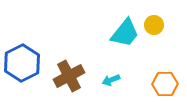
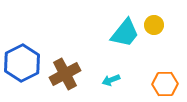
brown cross: moved 4 px left, 2 px up
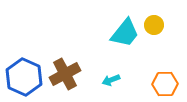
blue hexagon: moved 2 px right, 14 px down; rotated 9 degrees counterclockwise
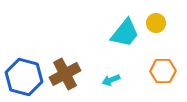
yellow circle: moved 2 px right, 2 px up
blue hexagon: rotated 9 degrees counterclockwise
orange hexagon: moved 2 px left, 13 px up
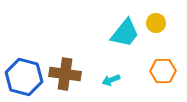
brown cross: rotated 36 degrees clockwise
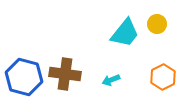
yellow circle: moved 1 px right, 1 px down
orange hexagon: moved 6 px down; rotated 25 degrees counterclockwise
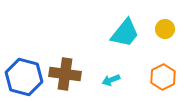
yellow circle: moved 8 px right, 5 px down
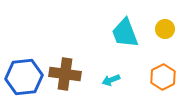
cyan trapezoid: rotated 120 degrees clockwise
blue hexagon: rotated 21 degrees counterclockwise
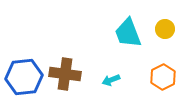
cyan trapezoid: moved 3 px right
